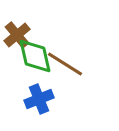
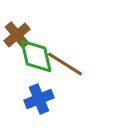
green diamond: moved 1 px right
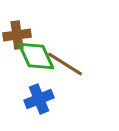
brown cross: rotated 32 degrees clockwise
green diamond: rotated 12 degrees counterclockwise
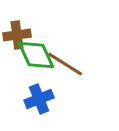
green diamond: moved 1 px up
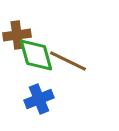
green diamond: rotated 9 degrees clockwise
brown line: moved 3 px right, 3 px up; rotated 6 degrees counterclockwise
